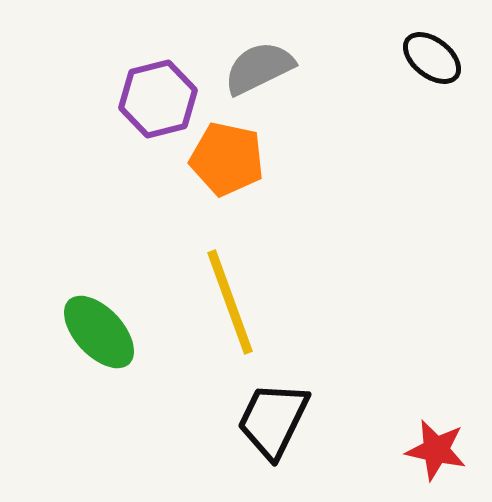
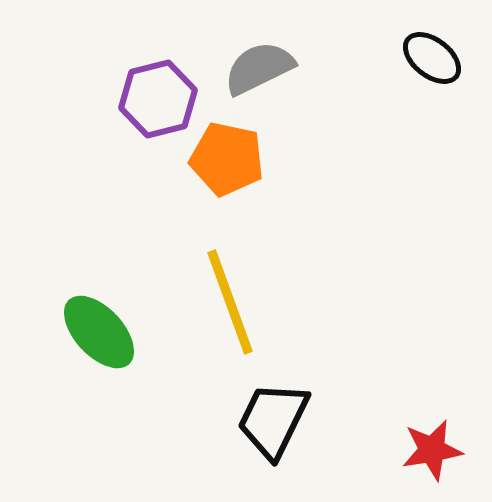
red star: moved 4 px left; rotated 22 degrees counterclockwise
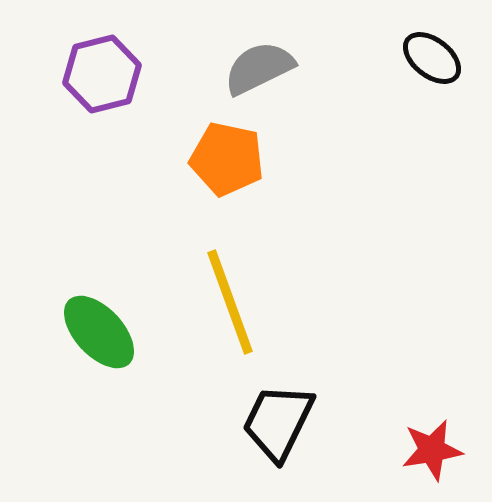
purple hexagon: moved 56 px left, 25 px up
black trapezoid: moved 5 px right, 2 px down
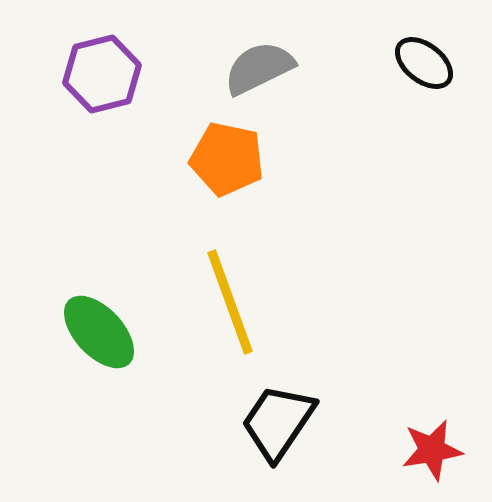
black ellipse: moved 8 px left, 5 px down
black trapezoid: rotated 8 degrees clockwise
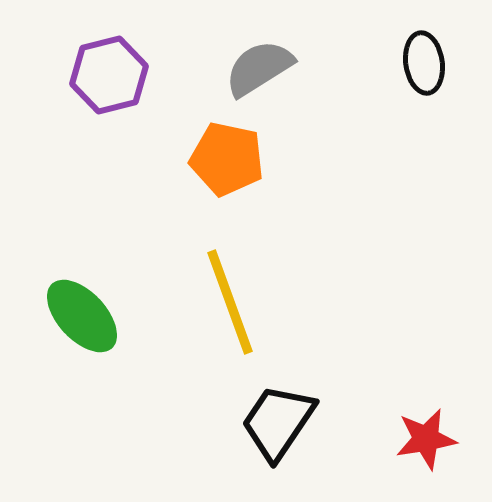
black ellipse: rotated 44 degrees clockwise
gray semicircle: rotated 6 degrees counterclockwise
purple hexagon: moved 7 px right, 1 px down
green ellipse: moved 17 px left, 16 px up
red star: moved 6 px left, 11 px up
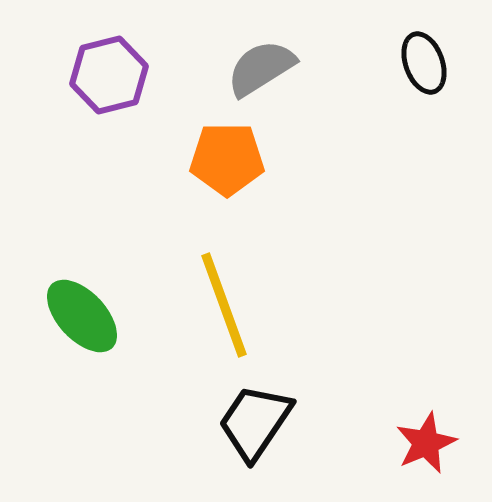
black ellipse: rotated 12 degrees counterclockwise
gray semicircle: moved 2 px right
orange pentagon: rotated 12 degrees counterclockwise
yellow line: moved 6 px left, 3 px down
black trapezoid: moved 23 px left
red star: moved 4 px down; rotated 14 degrees counterclockwise
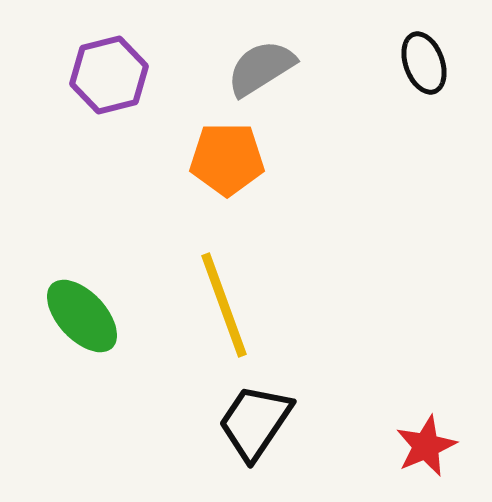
red star: moved 3 px down
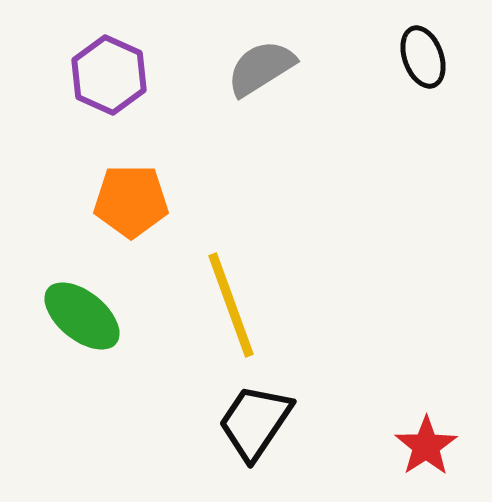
black ellipse: moved 1 px left, 6 px up
purple hexagon: rotated 22 degrees counterclockwise
orange pentagon: moved 96 px left, 42 px down
yellow line: moved 7 px right
green ellipse: rotated 8 degrees counterclockwise
red star: rotated 10 degrees counterclockwise
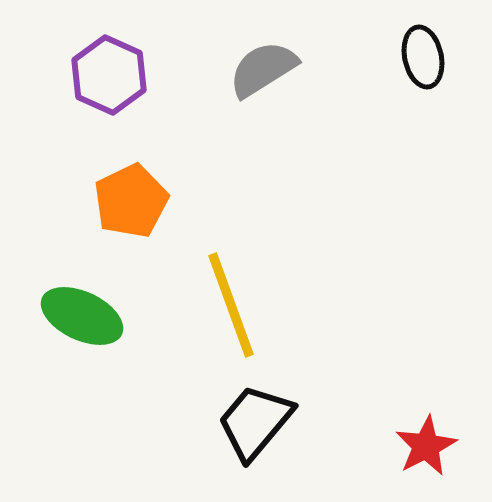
black ellipse: rotated 8 degrees clockwise
gray semicircle: moved 2 px right, 1 px down
orange pentagon: rotated 26 degrees counterclockwise
green ellipse: rotated 14 degrees counterclockwise
black trapezoid: rotated 6 degrees clockwise
red star: rotated 6 degrees clockwise
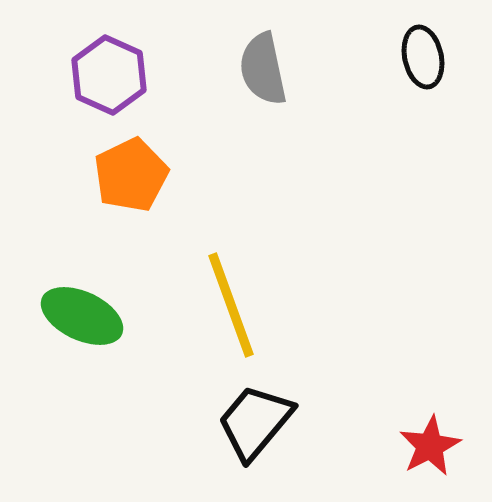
gray semicircle: rotated 70 degrees counterclockwise
orange pentagon: moved 26 px up
red star: moved 4 px right
